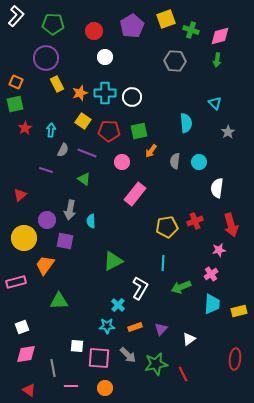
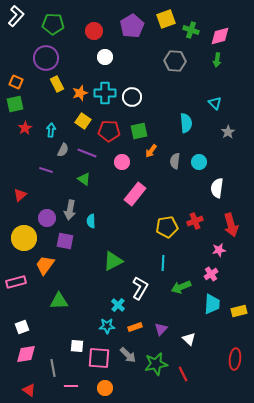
purple circle at (47, 220): moved 2 px up
white triangle at (189, 339): rotated 40 degrees counterclockwise
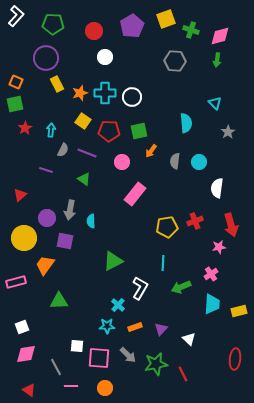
pink star at (219, 250): moved 3 px up
gray line at (53, 368): moved 3 px right, 1 px up; rotated 18 degrees counterclockwise
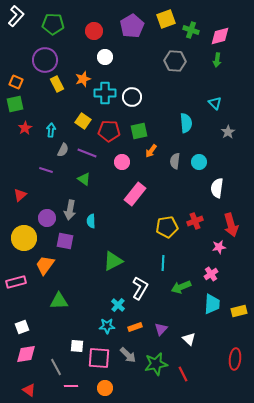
purple circle at (46, 58): moved 1 px left, 2 px down
orange star at (80, 93): moved 3 px right, 14 px up
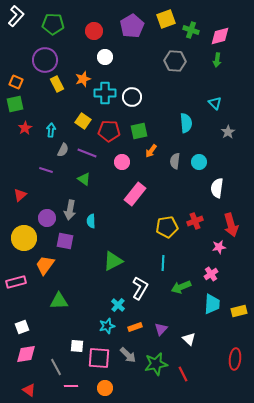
cyan star at (107, 326): rotated 14 degrees counterclockwise
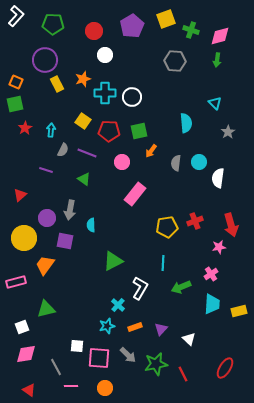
white circle at (105, 57): moved 2 px up
gray semicircle at (175, 161): moved 1 px right, 2 px down
white semicircle at (217, 188): moved 1 px right, 10 px up
cyan semicircle at (91, 221): moved 4 px down
green triangle at (59, 301): moved 13 px left, 8 px down; rotated 12 degrees counterclockwise
red ellipse at (235, 359): moved 10 px left, 9 px down; rotated 25 degrees clockwise
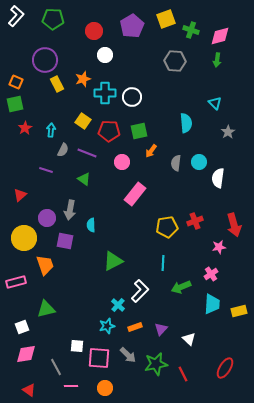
green pentagon at (53, 24): moved 5 px up
red arrow at (231, 225): moved 3 px right
orange trapezoid at (45, 265): rotated 125 degrees clockwise
white L-shape at (140, 288): moved 3 px down; rotated 15 degrees clockwise
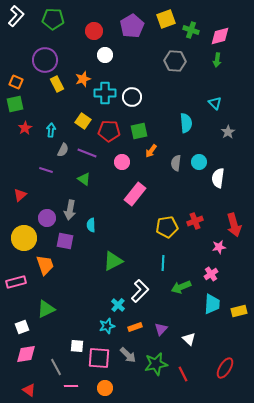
green triangle at (46, 309): rotated 12 degrees counterclockwise
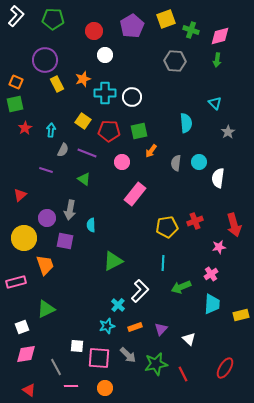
yellow rectangle at (239, 311): moved 2 px right, 4 px down
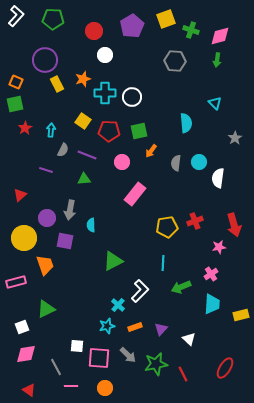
gray star at (228, 132): moved 7 px right, 6 px down
purple line at (87, 153): moved 2 px down
green triangle at (84, 179): rotated 40 degrees counterclockwise
